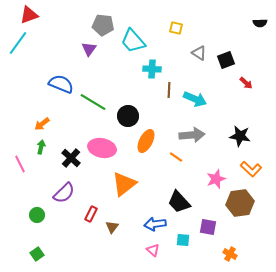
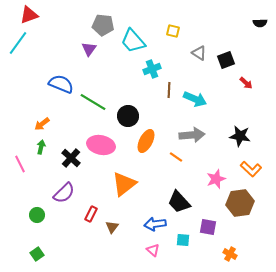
yellow square: moved 3 px left, 3 px down
cyan cross: rotated 24 degrees counterclockwise
pink ellipse: moved 1 px left, 3 px up
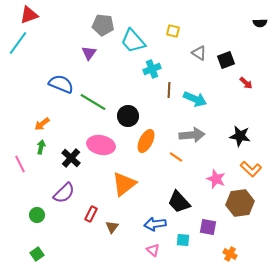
purple triangle: moved 4 px down
pink star: rotated 30 degrees counterclockwise
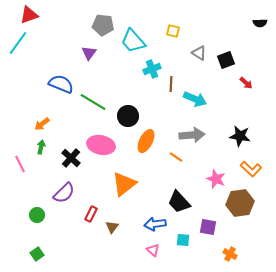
brown line: moved 2 px right, 6 px up
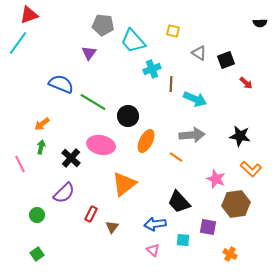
brown hexagon: moved 4 px left, 1 px down
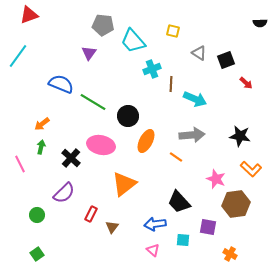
cyan line: moved 13 px down
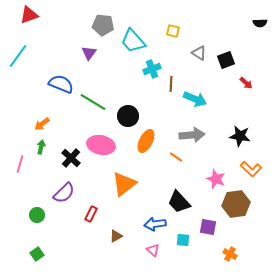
pink line: rotated 42 degrees clockwise
brown triangle: moved 4 px right, 9 px down; rotated 24 degrees clockwise
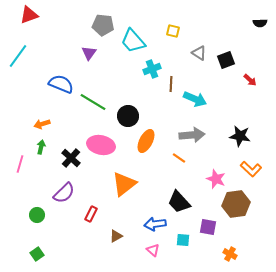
red arrow: moved 4 px right, 3 px up
orange arrow: rotated 21 degrees clockwise
orange line: moved 3 px right, 1 px down
